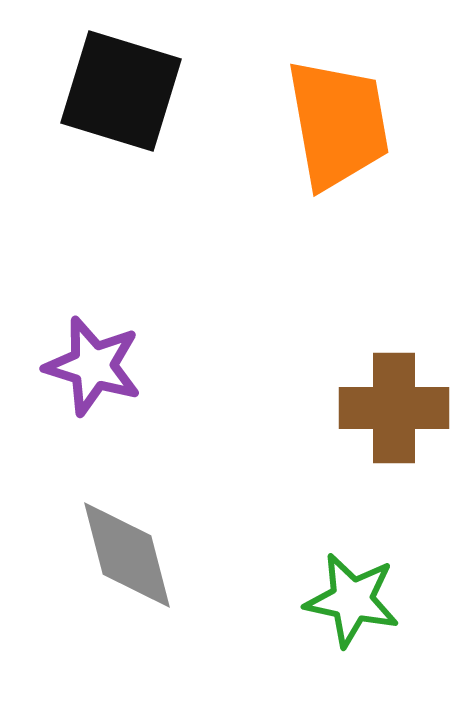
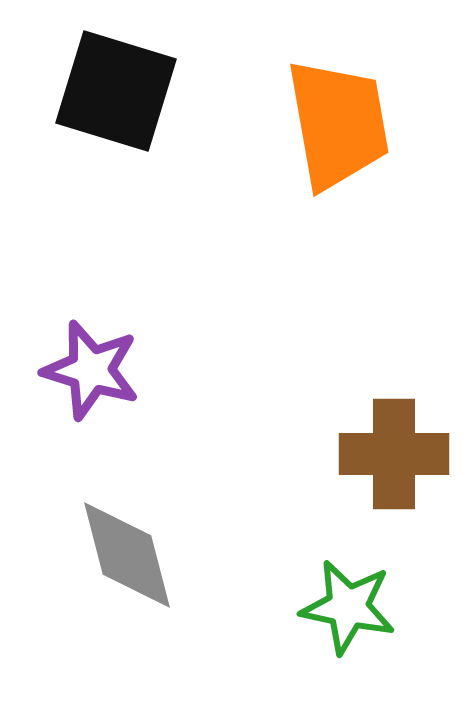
black square: moved 5 px left
purple star: moved 2 px left, 4 px down
brown cross: moved 46 px down
green star: moved 4 px left, 7 px down
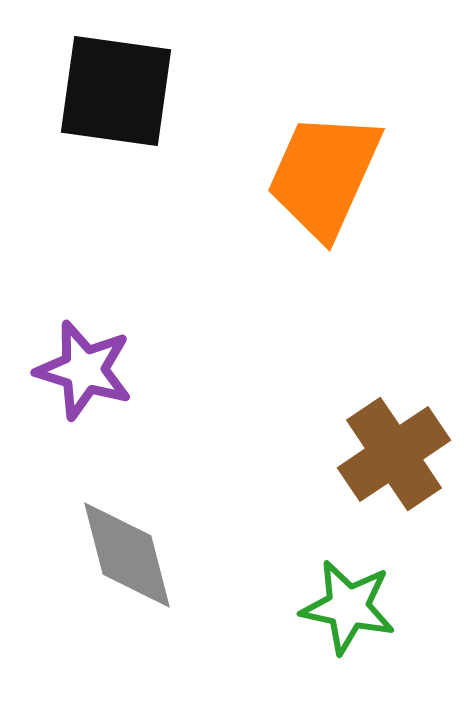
black square: rotated 9 degrees counterclockwise
orange trapezoid: moved 14 px left, 51 px down; rotated 146 degrees counterclockwise
purple star: moved 7 px left
brown cross: rotated 34 degrees counterclockwise
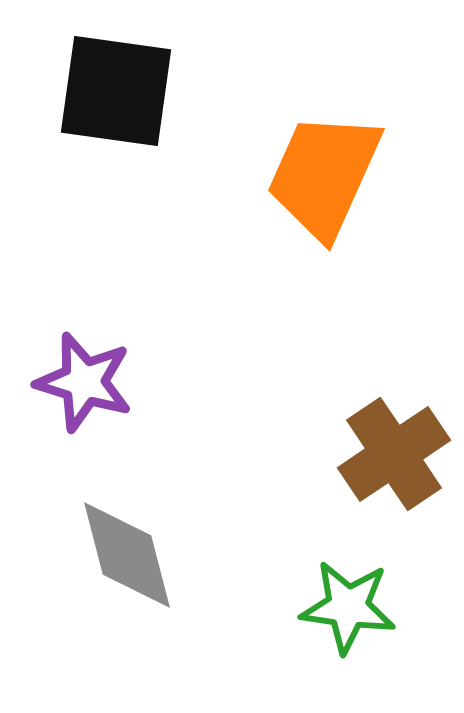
purple star: moved 12 px down
green star: rotated 4 degrees counterclockwise
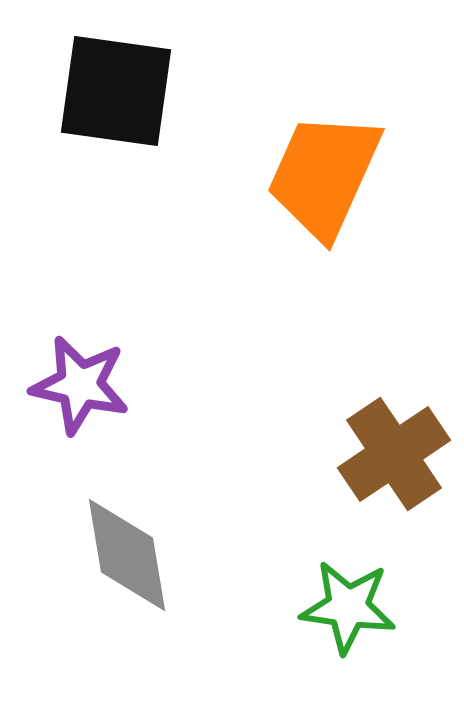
purple star: moved 4 px left, 3 px down; rotated 4 degrees counterclockwise
gray diamond: rotated 5 degrees clockwise
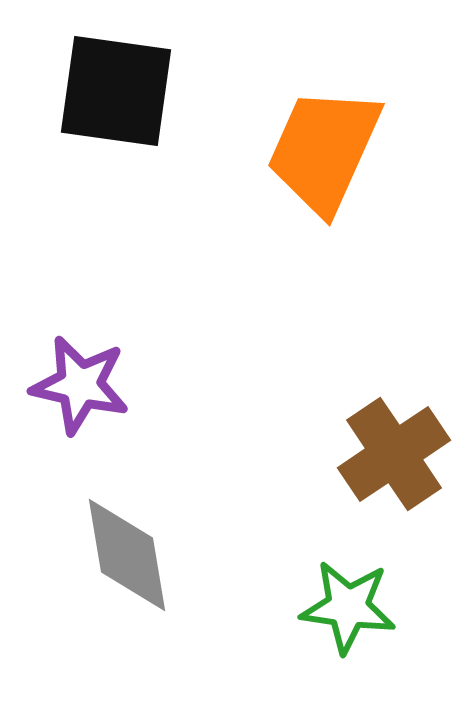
orange trapezoid: moved 25 px up
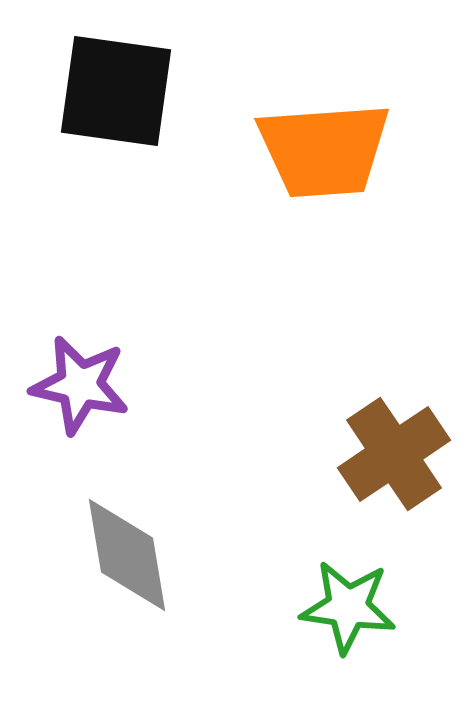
orange trapezoid: rotated 118 degrees counterclockwise
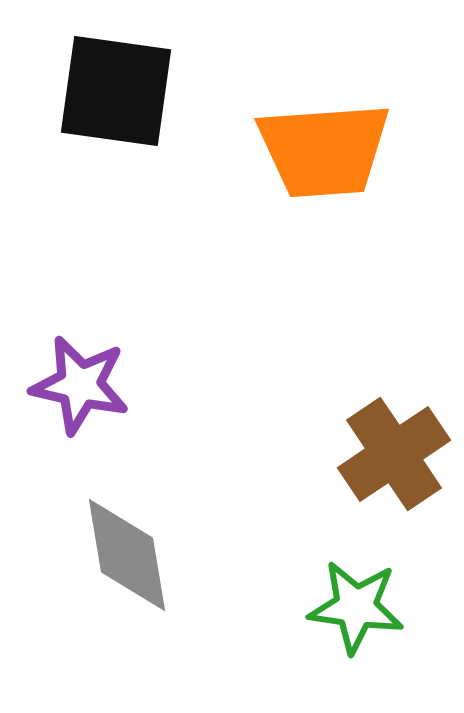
green star: moved 8 px right
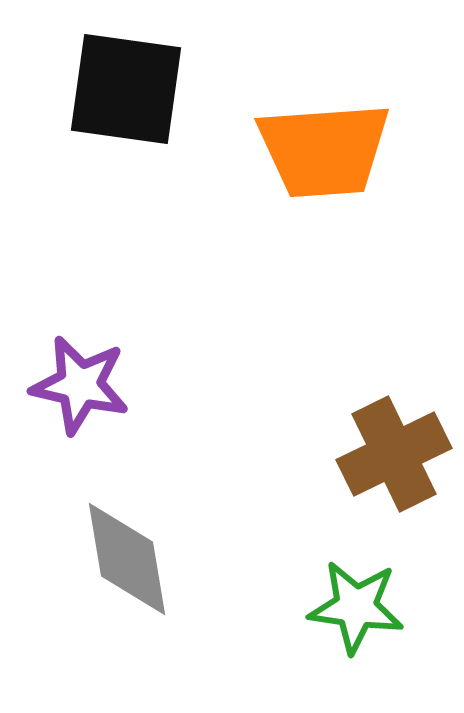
black square: moved 10 px right, 2 px up
brown cross: rotated 8 degrees clockwise
gray diamond: moved 4 px down
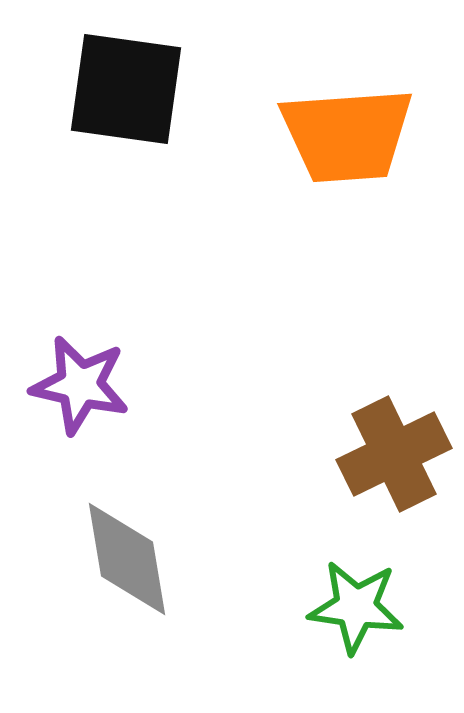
orange trapezoid: moved 23 px right, 15 px up
